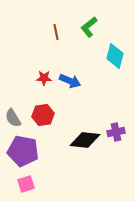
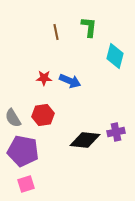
green L-shape: rotated 135 degrees clockwise
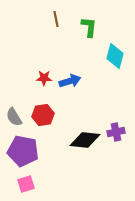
brown line: moved 13 px up
blue arrow: rotated 40 degrees counterclockwise
gray semicircle: moved 1 px right, 1 px up
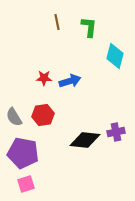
brown line: moved 1 px right, 3 px down
purple pentagon: moved 2 px down
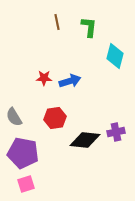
red hexagon: moved 12 px right, 3 px down
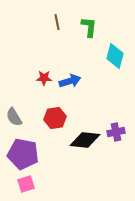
purple pentagon: moved 1 px down
